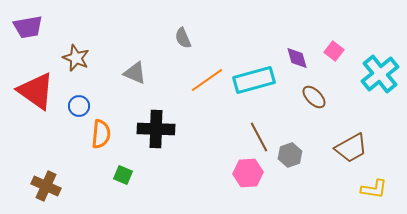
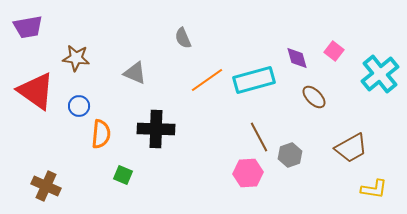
brown star: rotated 16 degrees counterclockwise
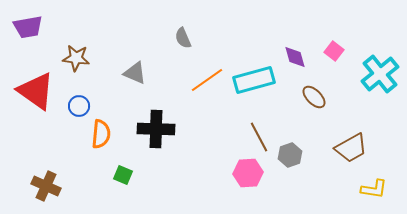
purple diamond: moved 2 px left, 1 px up
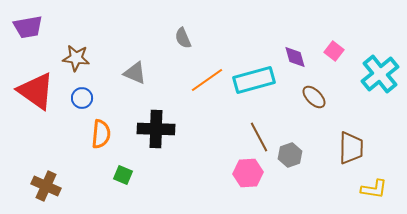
blue circle: moved 3 px right, 8 px up
brown trapezoid: rotated 60 degrees counterclockwise
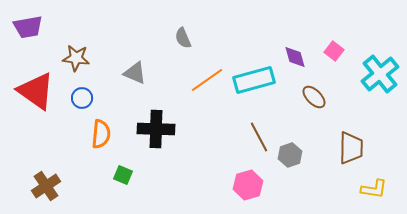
pink hexagon: moved 12 px down; rotated 12 degrees counterclockwise
brown cross: rotated 32 degrees clockwise
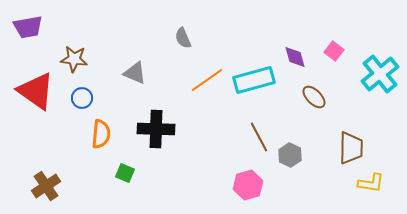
brown star: moved 2 px left, 1 px down
gray hexagon: rotated 15 degrees counterclockwise
green square: moved 2 px right, 2 px up
yellow L-shape: moved 3 px left, 6 px up
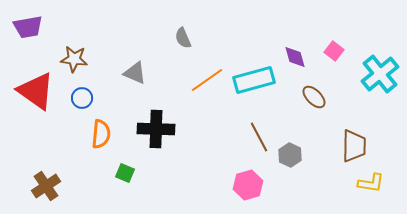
brown trapezoid: moved 3 px right, 2 px up
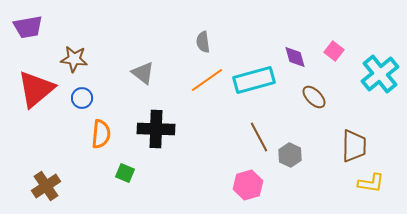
gray semicircle: moved 20 px right, 4 px down; rotated 15 degrees clockwise
gray triangle: moved 8 px right; rotated 15 degrees clockwise
red triangle: moved 2 px up; rotated 45 degrees clockwise
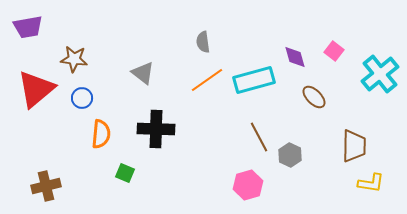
brown cross: rotated 20 degrees clockwise
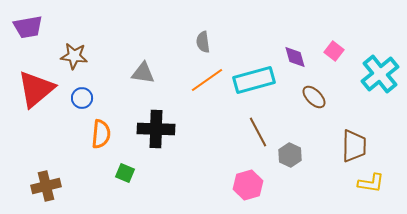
brown star: moved 3 px up
gray triangle: rotated 30 degrees counterclockwise
brown line: moved 1 px left, 5 px up
